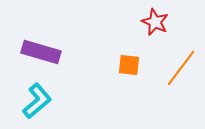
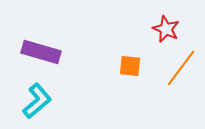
red star: moved 11 px right, 7 px down
orange square: moved 1 px right, 1 px down
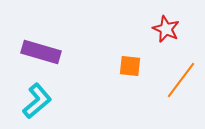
orange line: moved 12 px down
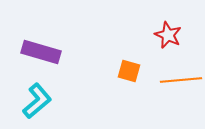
red star: moved 2 px right, 6 px down
orange square: moved 1 px left, 5 px down; rotated 10 degrees clockwise
orange line: rotated 48 degrees clockwise
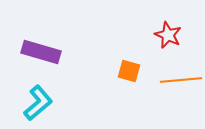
cyan L-shape: moved 1 px right, 2 px down
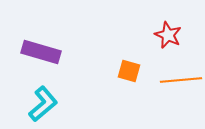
cyan L-shape: moved 5 px right, 1 px down
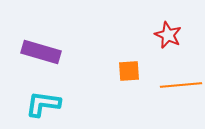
orange square: rotated 20 degrees counterclockwise
orange line: moved 5 px down
cyan L-shape: rotated 132 degrees counterclockwise
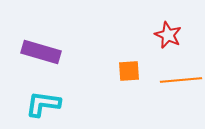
orange line: moved 5 px up
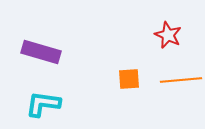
orange square: moved 8 px down
